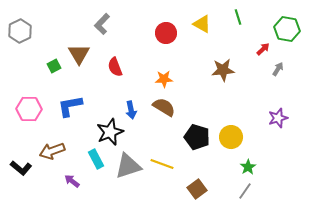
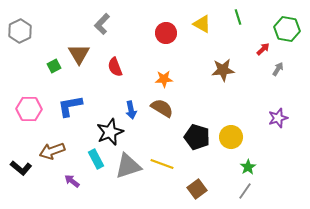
brown semicircle: moved 2 px left, 1 px down
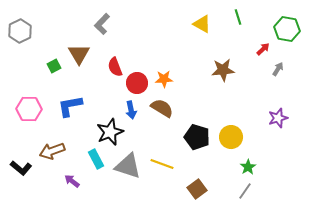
red circle: moved 29 px left, 50 px down
gray triangle: rotated 36 degrees clockwise
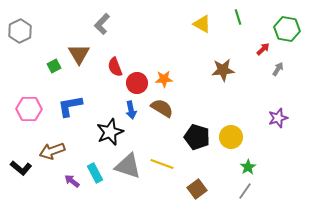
cyan rectangle: moved 1 px left, 14 px down
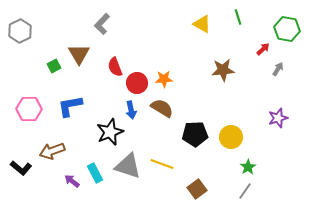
black pentagon: moved 2 px left, 3 px up; rotated 20 degrees counterclockwise
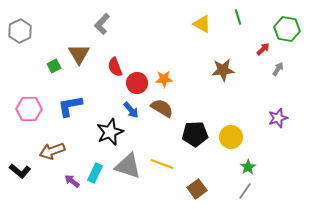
blue arrow: rotated 30 degrees counterclockwise
black L-shape: moved 1 px left, 3 px down
cyan rectangle: rotated 54 degrees clockwise
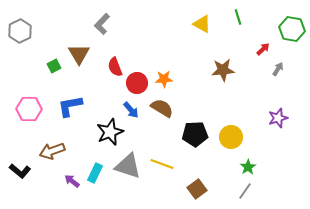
green hexagon: moved 5 px right
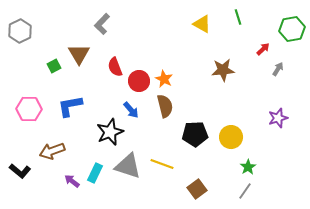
green hexagon: rotated 20 degrees counterclockwise
orange star: rotated 30 degrees clockwise
red circle: moved 2 px right, 2 px up
brown semicircle: moved 3 px right, 2 px up; rotated 45 degrees clockwise
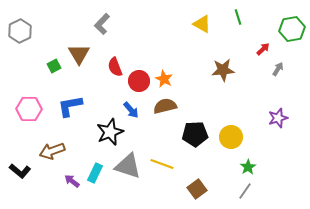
brown semicircle: rotated 90 degrees counterclockwise
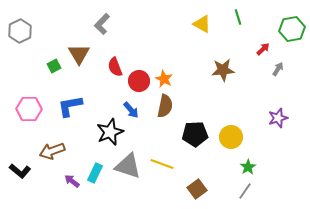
brown semicircle: rotated 115 degrees clockwise
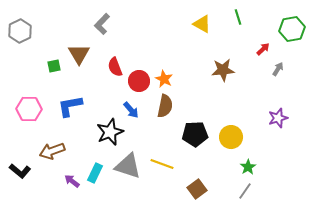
green square: rotated 16 degrees clockwise
